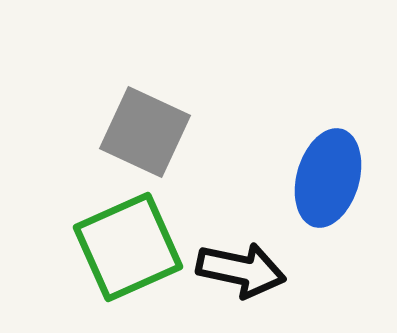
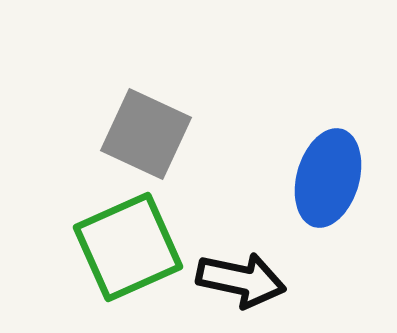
gray square: moved 1 px right, 2 px down
black arrow: moved 10 px down
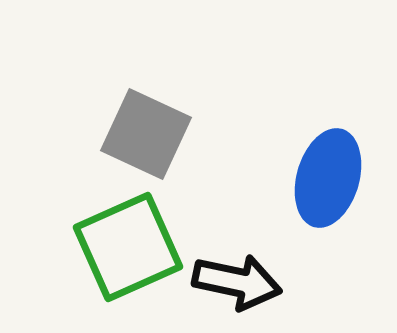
black arrow: moved 4 px left, 2 px down
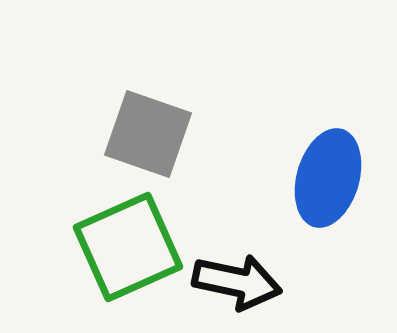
gray square: moved 2 px right; rotated 6 degrees counterclockwise
